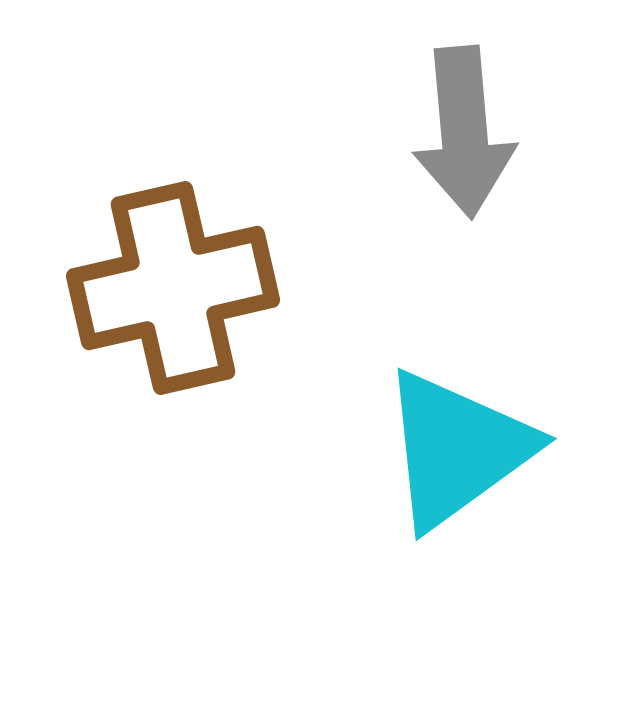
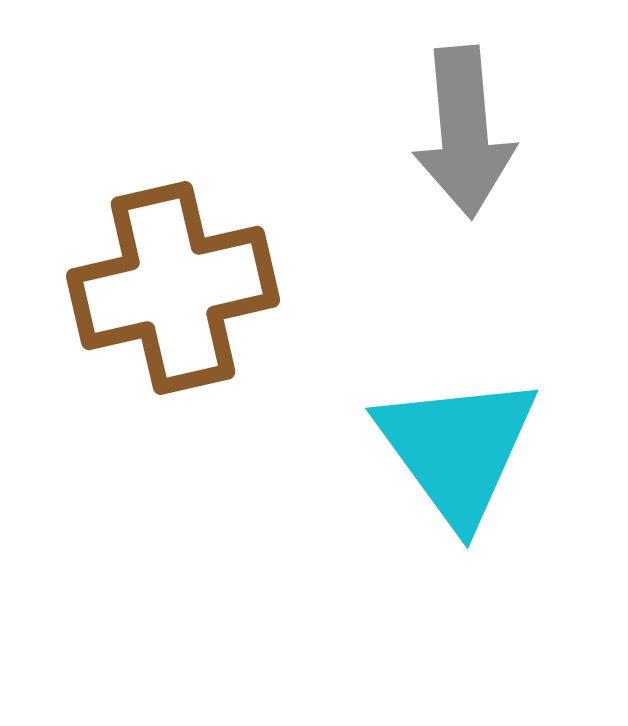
cyan triangle: rotated 30 degrees counterclockwise
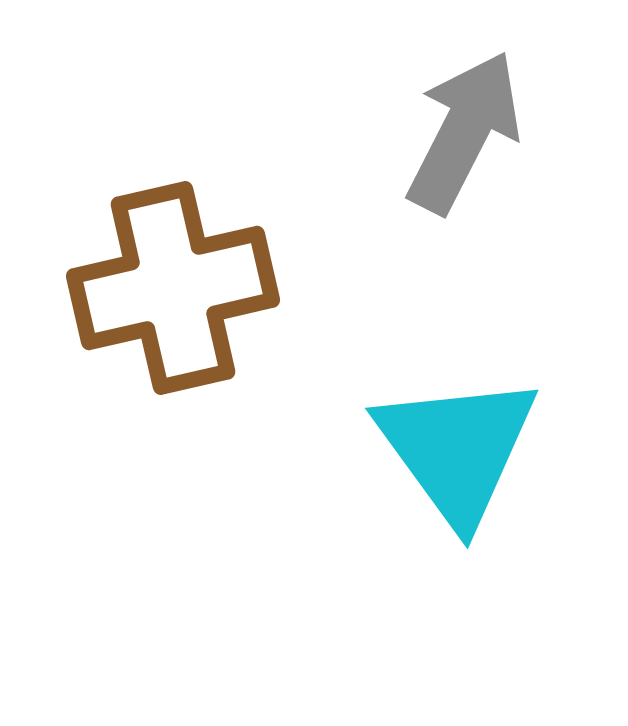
gray arrow: rotated 148 degrees counterclockwise
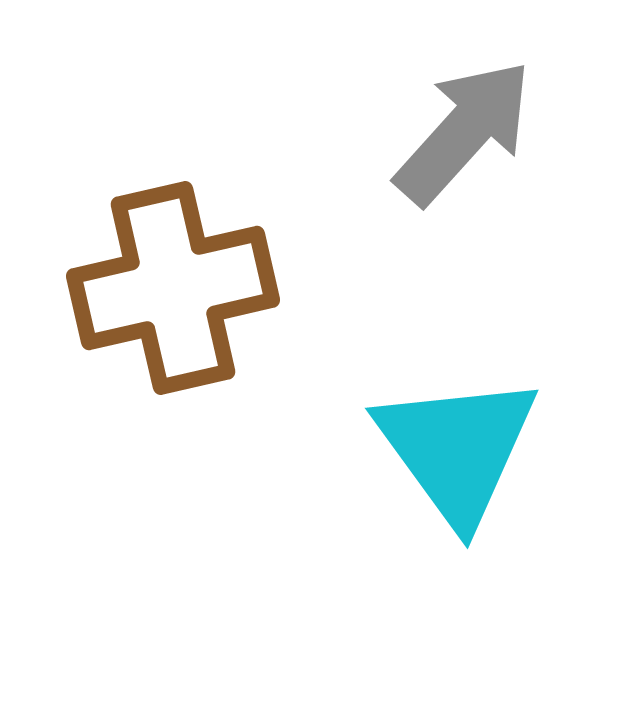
gray arrow: rotated 15 degrees clockwise
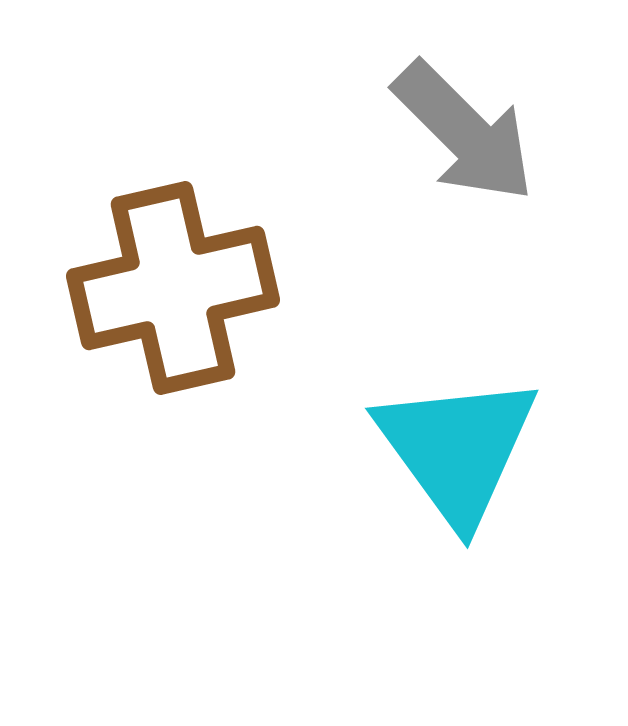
gray arrow: rotated 93 degrees clockwise
